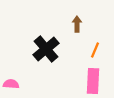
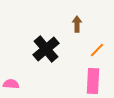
orange line: moved 2 px right; rotated 21 degrees clockwise
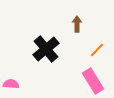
pink rectangle: rotated 35 degrees counterclockwise
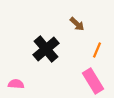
brown arrow: rotated 133 degrees clockwise
orange line: rotated 21 degrees counterclockwise
pink semicircle: moved 5 px right
